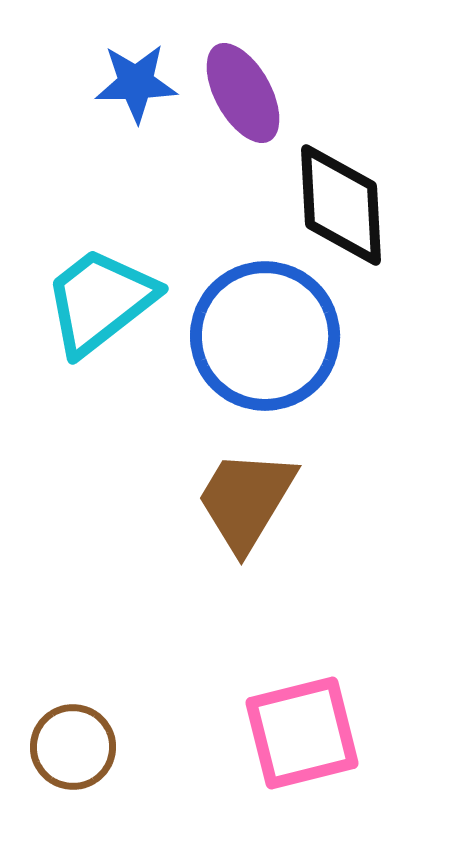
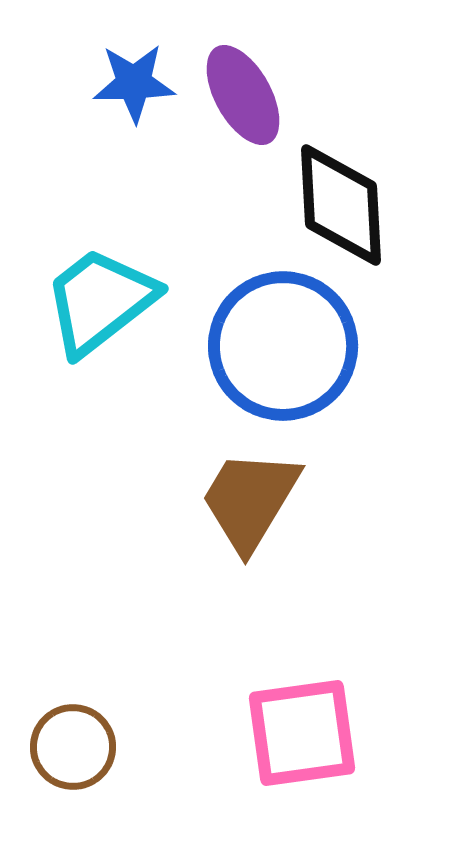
blue star: moved 2 px left
purple ellipse: moved 2 px down
blue circle: moved 18 px right, 10 px down
brown trapezoid: moved 4 px right
pink square: rotated 6 degrees clockwise
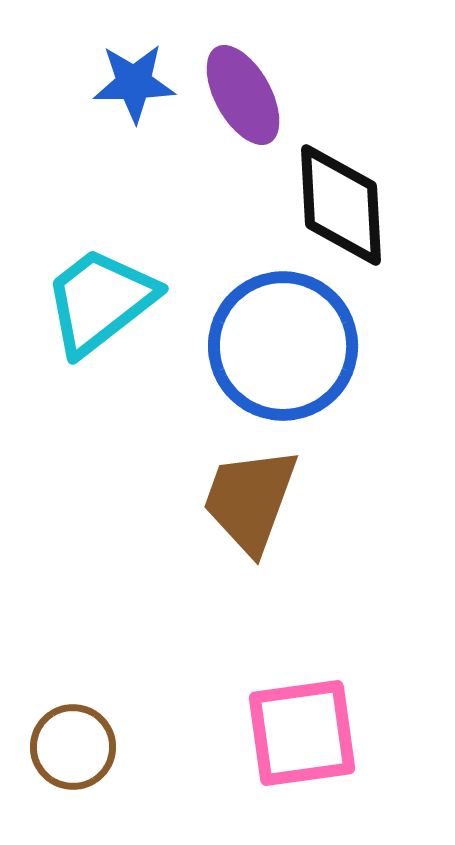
brown trapezoid: rotated 11 degrees counterclockwise
